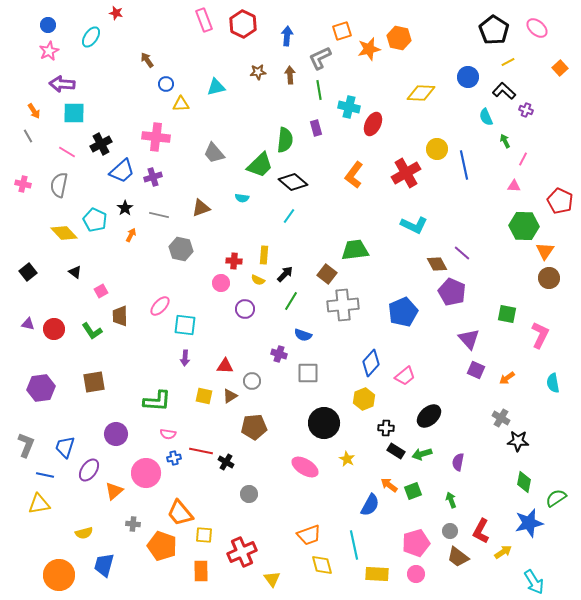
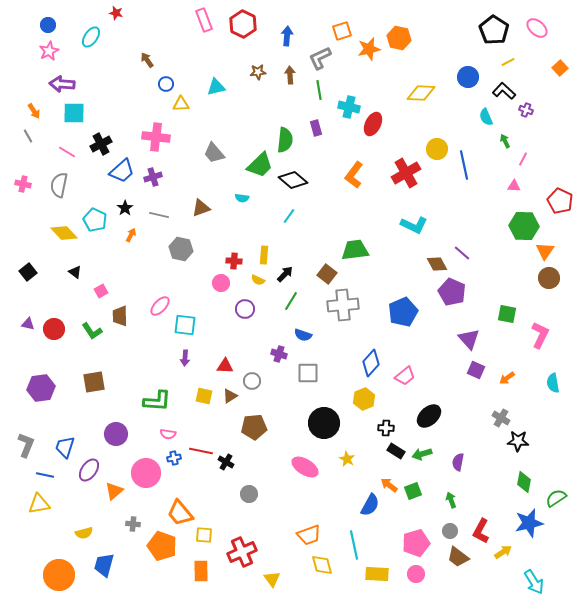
black diamond at (293, 182): moved 2 px up
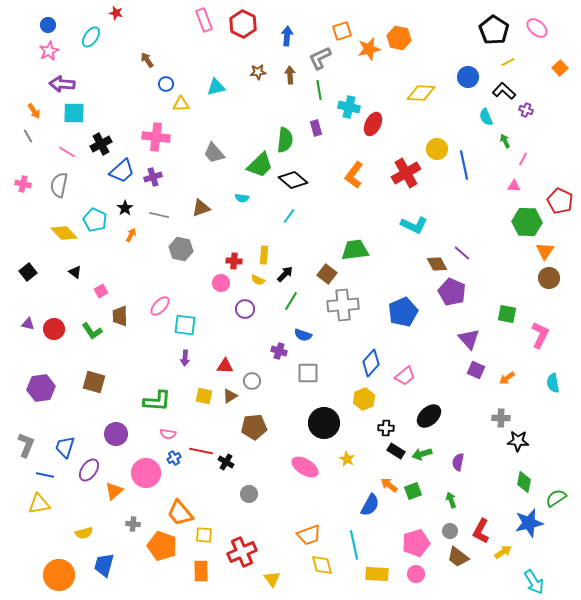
green hexagon at (524, 226): moved 3 px right, 4 px up
purple cross at (279, 354): moved 3 px up
brown square at (94, 382): rotated 25 degrees clockwise
gray cross at (501, 418): rotated 30 degrees counterclockwise
blue cross at (174, 458): rotated 16 degrees counterclockwise
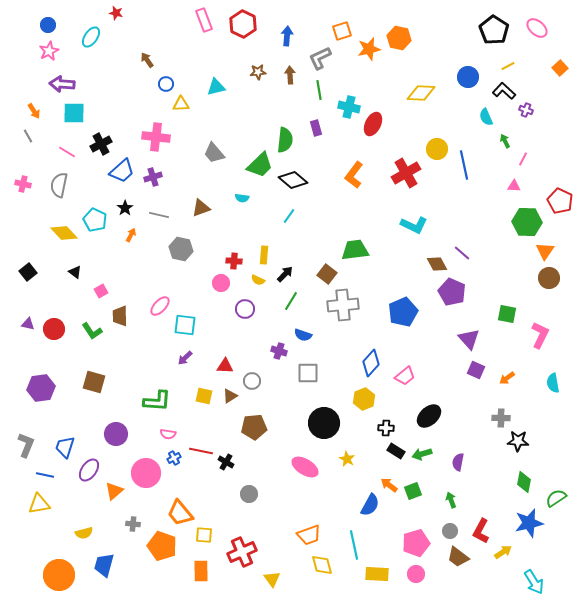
yellow line at (508, 62): moved 4 px down
purple arrow at (185, 358): rotated 42 degrees clockwise
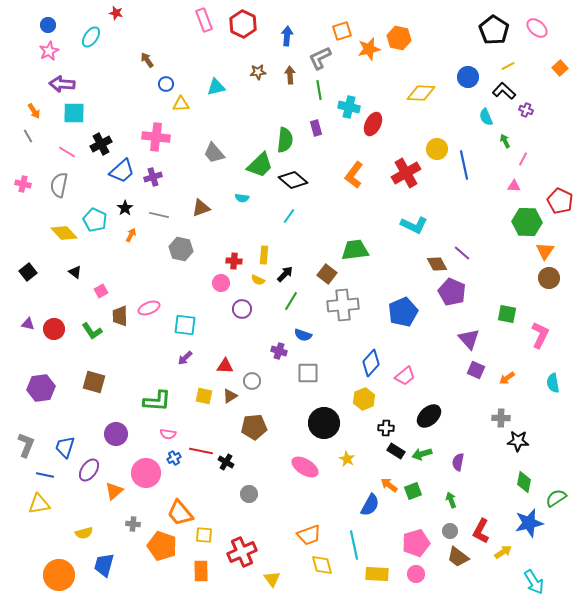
pink ellipse at (160, 306): moved 11 px left, 2 px down; rotated 25 degrees clockwise
purple circle at (245, 309): moved 3 px left
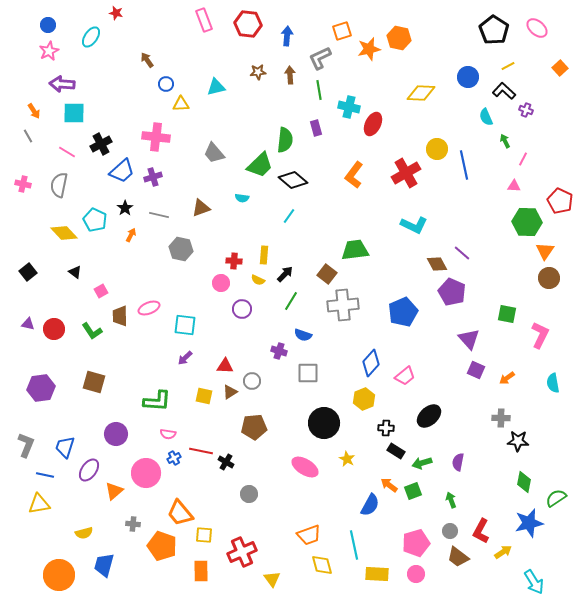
red hexagon at (243, 24): moved 5 px right; rotated 20 degrees counterclockwise
brown triangle at (230, 396): moved 4 px up
green arrow at (422, 454): moved 9 px down
